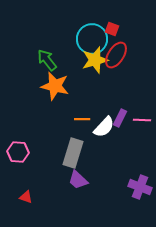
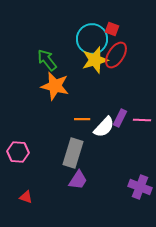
purple trapezoid: rotated 100 degrees counterclockwise
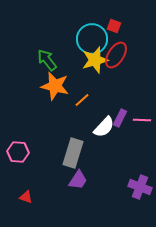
red square: moved 2 px right, 3 px up
orange line: moved 19 px up; rotated 42 degrees counterclockwise
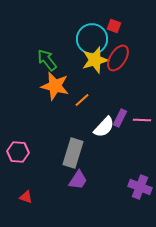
red ellipse: moved 2 px right, 3 px down
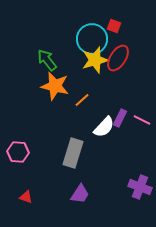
pink line: rotated 24 degrees clockwise
purple trapezoid: moved 2 px right, 14 px down
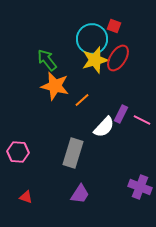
purple rectangle: moved 1 px right, 4 px up
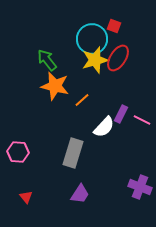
red triangle: rotated 32 degrees clockwise
